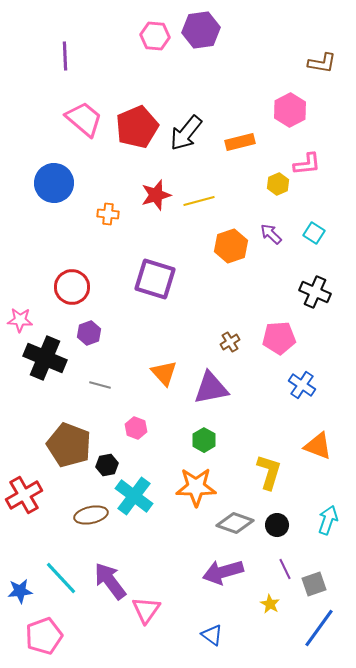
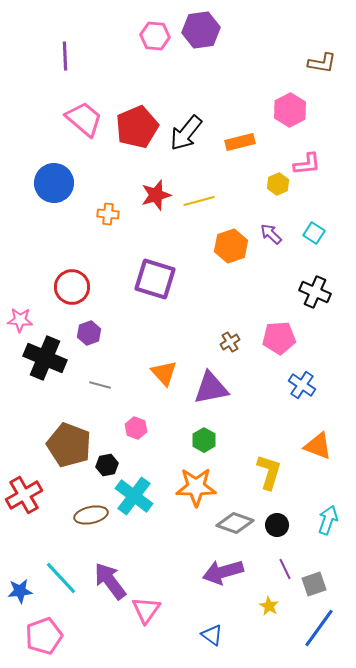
yellow star at (270, 604): moved 1 px left, 2 px down
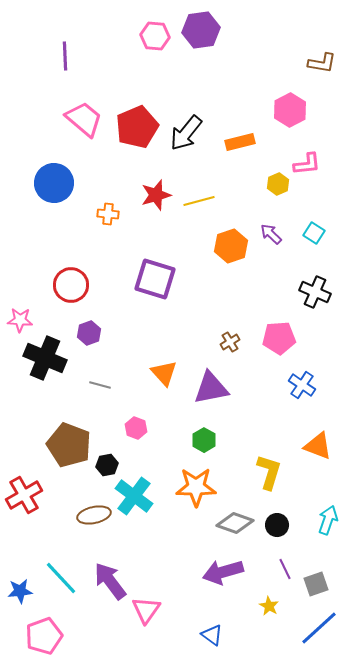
red circle at (72, 287): moved 1 px left, 2 px up
brown ellipse at (91, 515): moved 3 px right
gray square at (314, 584): moved 2 px right
blue line at (319, 628): rotated 12 degrees clockwise
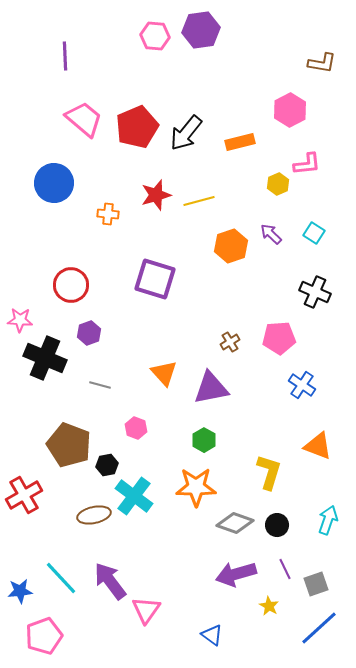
purple arrow at (223, 572): moved 13 px right, 2 px down
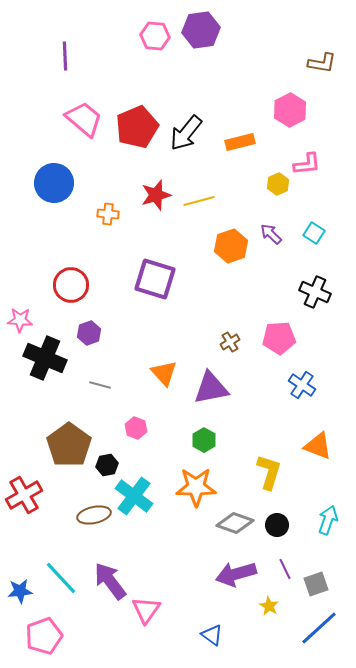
brown pentagon at (69, 445): rotated 15 degrees clockwise
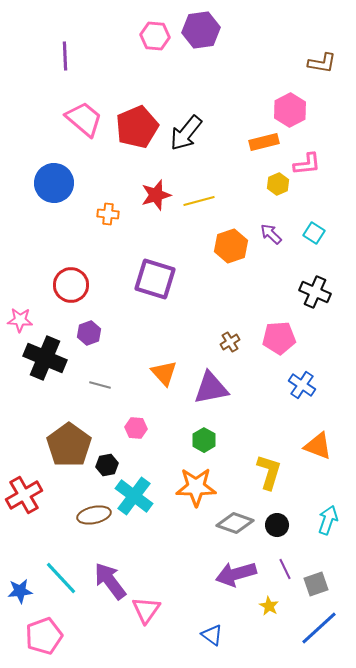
orange rectangle at (240, 142): moved 24 px right
pink hexagon at (136, 428): rotated 15 degrees counterclockwise
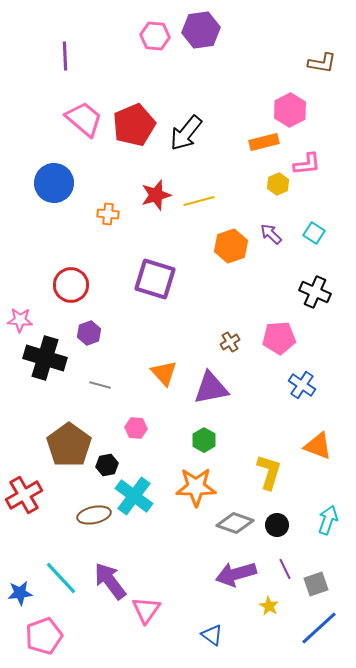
red pentagon at (137, 127): moved 3 px left, 2 px up
black cross at (45, 358): rotated 6 degrees counterclockwise
blue star at (20, 591): moved 2 px down
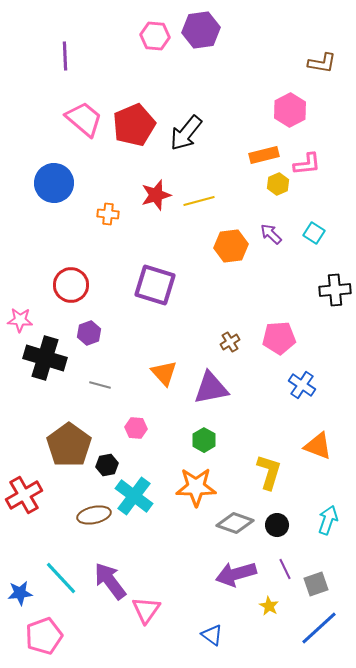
orange rectangle at (264, 142): moved 13 px down
orange hexagon at (231, 246): rotated 12 degrees clockwise
purple square at (155, 279): moved 6 px down
black cross at (315, 292): moved 20 px right, 2 px up; rotated 28 degrees counterclockwise
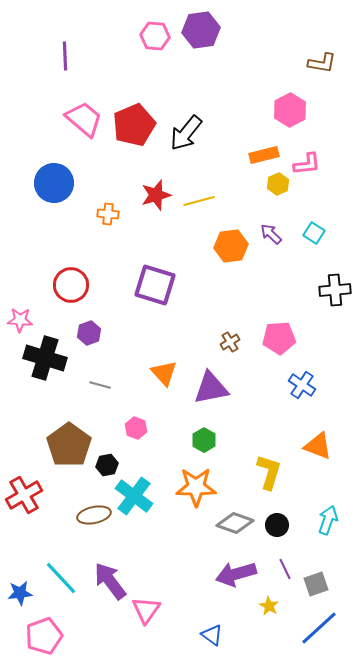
pink hexagon at (136, 428): rotated 15 degrees clockwise
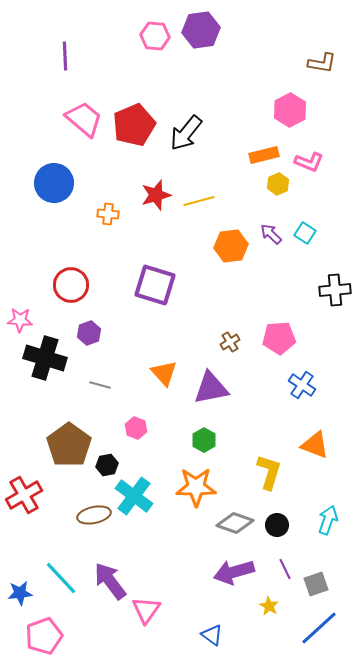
pink L-shape at (307, 164): moved 2 px right, 2 px up; rotated 28 degrees clockwise
cyan square at (314, 233): moved 9 px left
orange triangle at (318, 446): moved 3 px left, 1 px up
purple arrow at (236, 574): moved 2 px left, 2 px up
